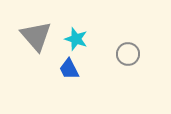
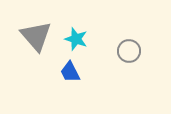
gray circle: moved 1 px right, 3 px up
blue trapezoid: moved 1 px right, 3 px down
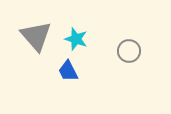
blue trapezoid: moved 2 px left, 1 px up
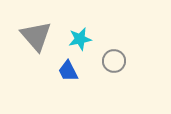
cyan star: moved 4 px right; rotated 30 degrees counterclockwise
gray circle: moved 15 px left, 10 px down
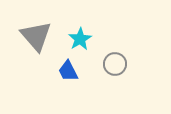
cyan star: rotated 20 degrees counterclockwise
gray circle: moved 1 px right, 3 px down
